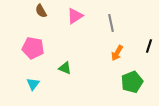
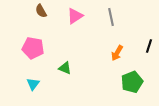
gray line: moved 6 px up
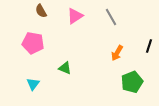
gray line: rotated 18 degrees counterclockwise
pink pentagon: moved 5 px up
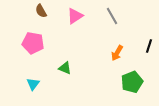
gray line: moved 1 px right, 1 px up
